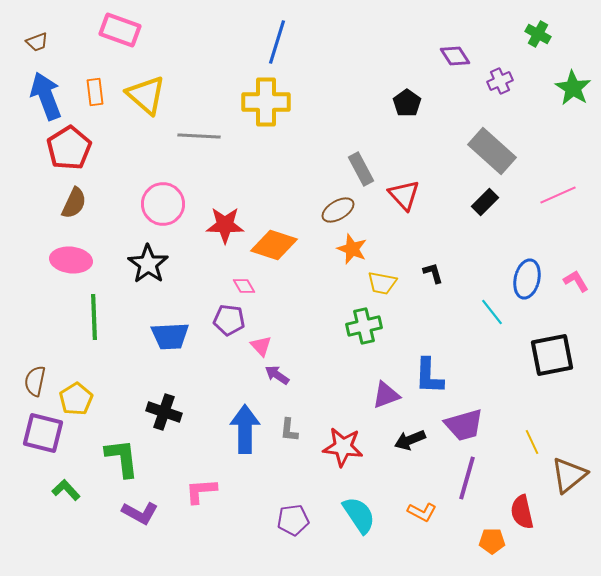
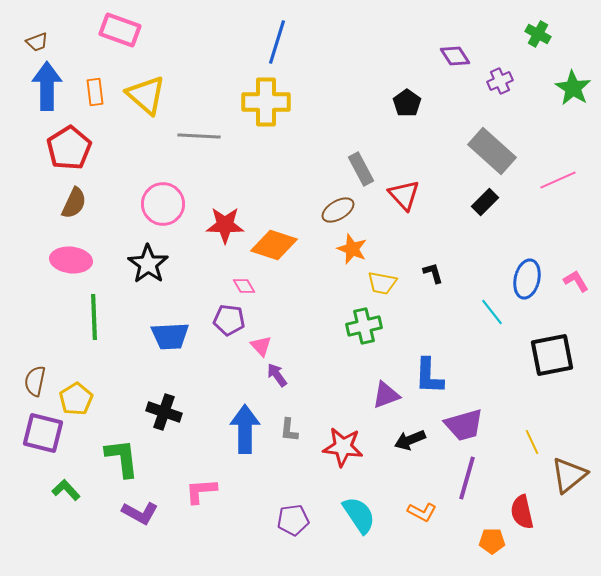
blue arrow at (46, 96): moved 1 px right, 10 px up; rotated 21 degrees clockwise
pink line at (558, 195): moved 15 px up
purple arrow at (277, 375): rotated 20 degrees clockwise
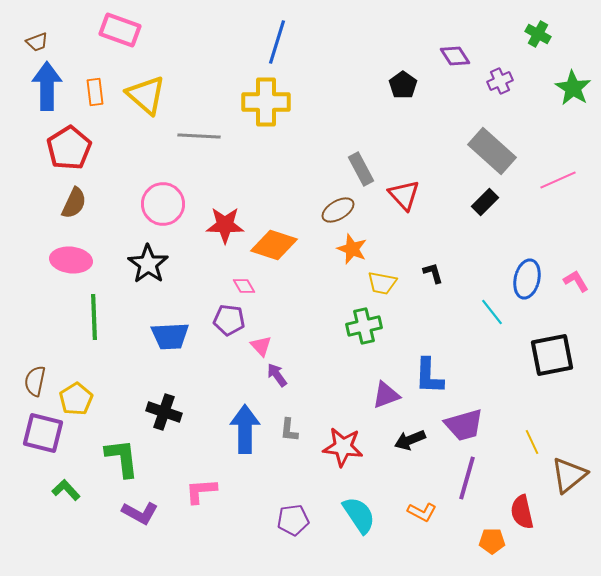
black pentagon at (407, 103): moved 4 px left, 18 px up
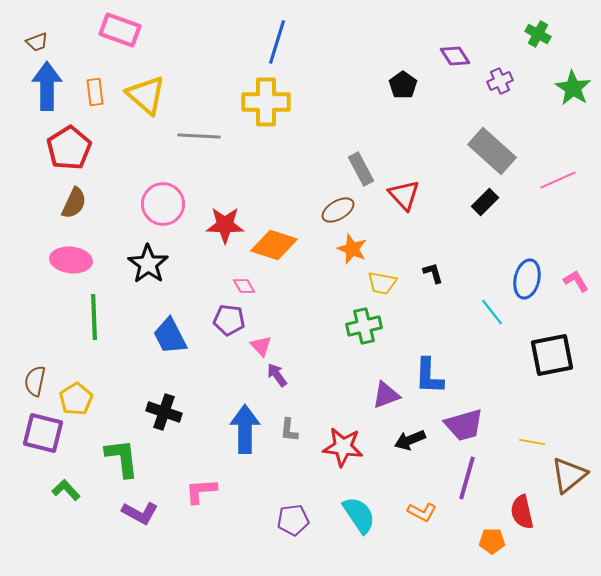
blue trapezoid at (170, 336): rotated 66 degrees clockwise
yellow line at (532, 442): rotated 55 degrees counterclockwise
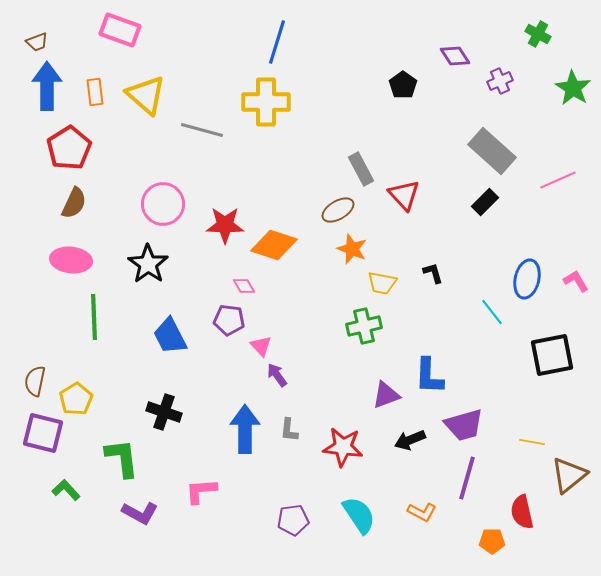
gray line at (199, 136): moved 3 px right, 6 px up; rotated 12 degrees clockwise
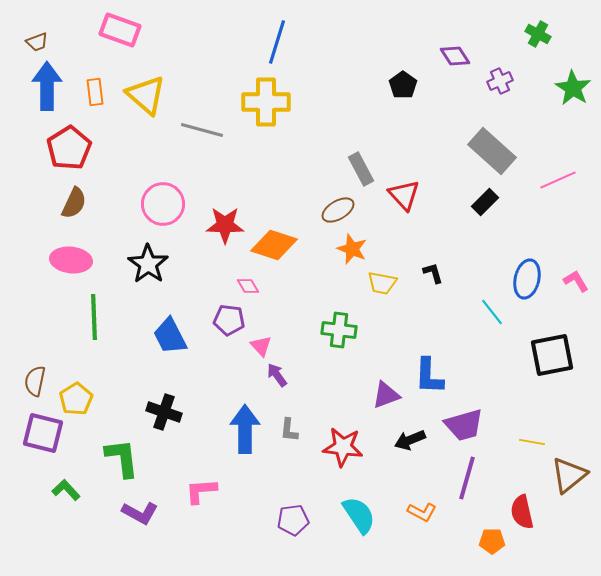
pink diamond at (244, 286): moved 4 px right
green cross at (364, 326): moved 25 px left, 4 px down; rotated 20 degrees clockwise
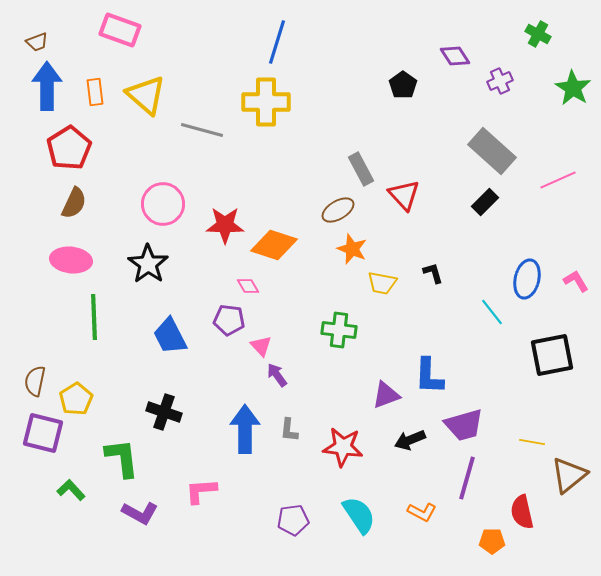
green L-shape at (66, 490): moved 5 px right
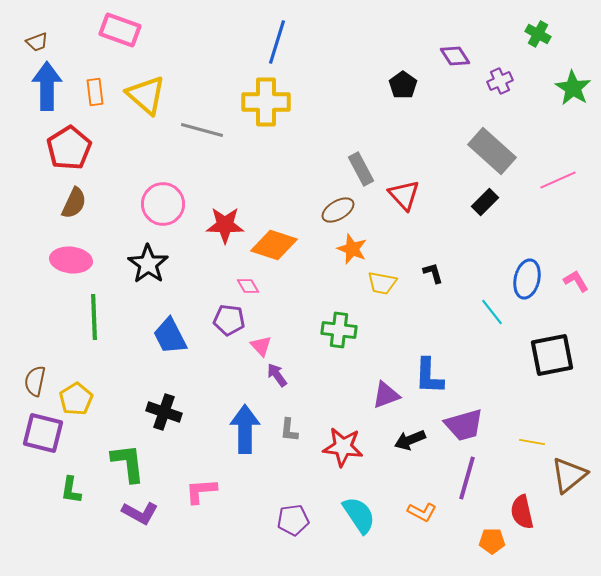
green L-shape at (122, 458): moved 6 px right, 5 px down
green L-shape at (71, 490): rotated 128 degrees counterclockwise
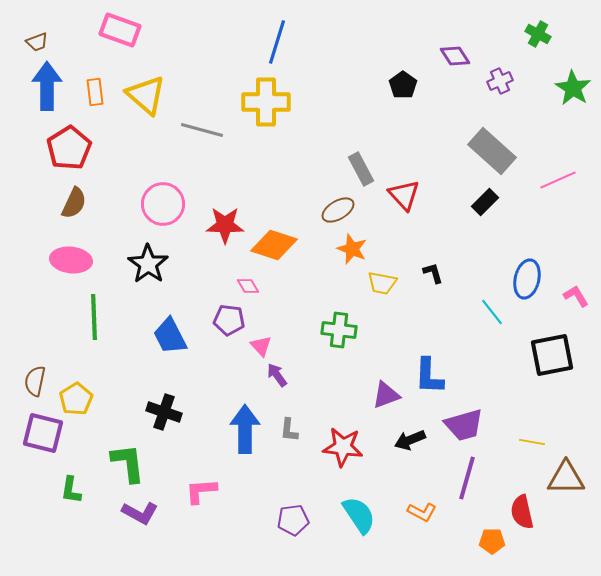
pink L-shape at (576, 281): moved 15 px down
brown triangle at (569, 475): moved 3 px left, 3 px down; rotated 39 degrees clockwise
